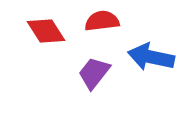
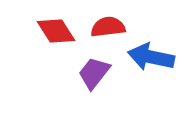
red semicircle: moved 6 px right, 6 px down
red diamond: moved 10 px right
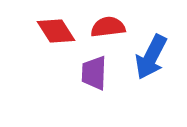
blue arrow: rotated 75 degrees counterclockwise
purple trapezoid: rotated 36 degrees counterclockwise
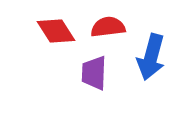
blue arrow: rotated 12 degrees counterclockwise
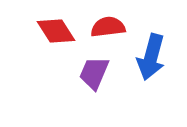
purple trapezoid: rotated 21 degrees clockwise
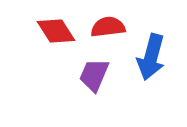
purple trapezoid: moved 2 px down
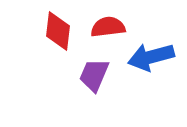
red diamond: moved 2 px right; rotated 39 degrees clockwise
blue arrow: rotated 60 degrees clockwise
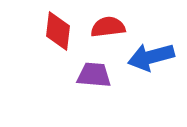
purple trapezoid: rotated 72 degrees clockwise
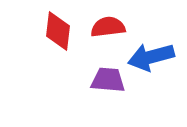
purple trapezoid: moved 14 px right, 5 px down
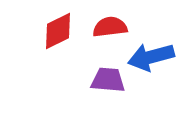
red semicircle: moved 2 px right
red diamond: rotated 57 degrees clockwise
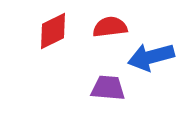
red diamond: moved 5 px left
purple trapezoid: moved 8 px down
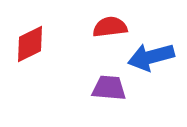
red diamond: moved 23 px left, 13 px down
purple trapezoid: moved 1 px right
